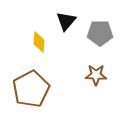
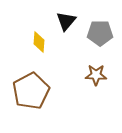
brown pentagon: moved 2 px down
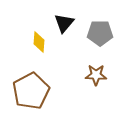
black triangle: moved 2 px left, 2 px down
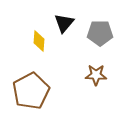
yellow diamond: moved 1 px up
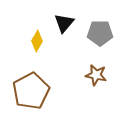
yellow diamond: moved 2 px left; rotated 25 degrees clockwise
brown star: rotated 10 degrees clockwise
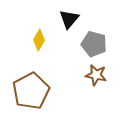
black triangle: moved 5 px right, 4 px up
gray pentagon: moved 6 px left, 11 px down; rotated 15 degrees clockwise
yellow diamond: moved 2 px right, 1 px up
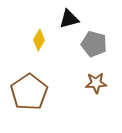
black triangle: rotated 35 degrees clockwise
brown star: moved 8 px down; rotated 15 degrees counterclockwise
brown pentagon: moved 2 px left, 1 px down; rotated 6 degrees counterclockwise
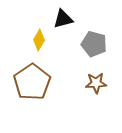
black triangle: moved 6 px left
brown pentagon: moved 3 px right, 10 px up
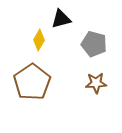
black triangle: moved 2 px left
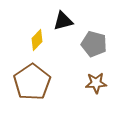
black triangle: moved 2 px right, 2 px down
yellow diamond: moved 2 px left; rotated 15 degrees clockwise
